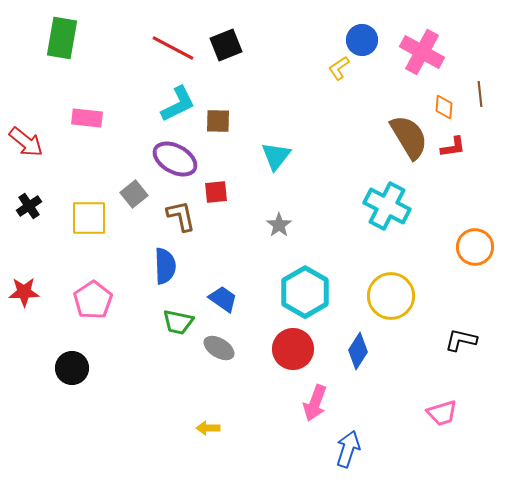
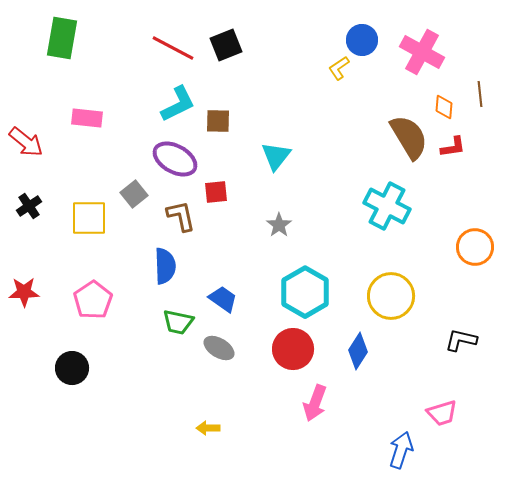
blue arrow: moved 53 px right, 1 px down
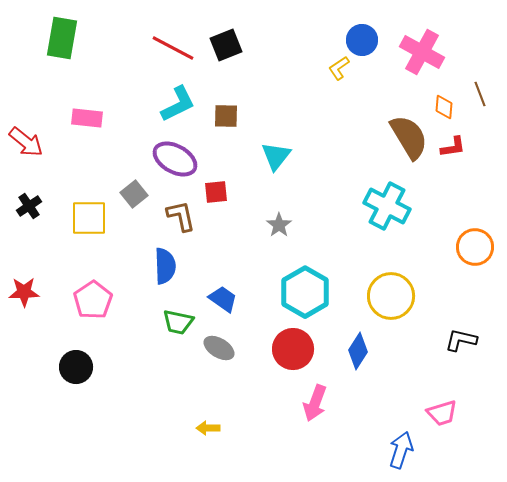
brown line: rotated 15 degrees counterclockwise
brown square: moved 8 px right, 5 px up
black circle: moved 4 px right, 1 px up
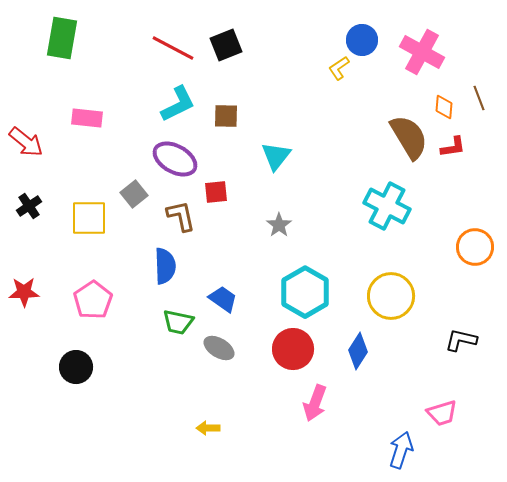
brown line: moved 1 px left, 4 px down
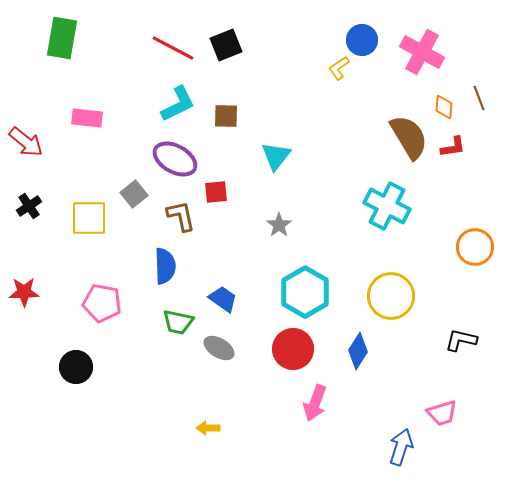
pink pentagon: moved 9 px right, 3 px down; rotated 27 degrees counterclockwise
blue arrow: moved 3 px up
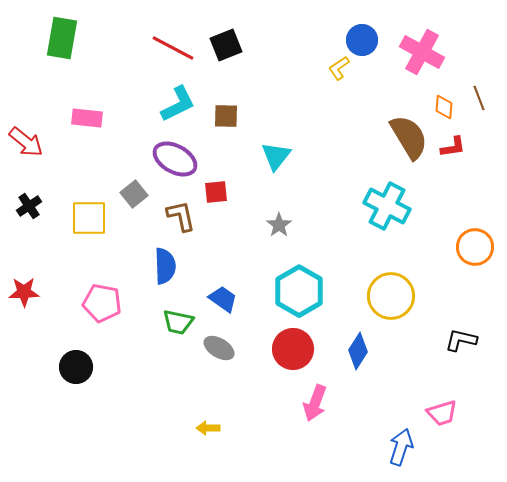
cyan hexagon: moved 6 px left, 1 px up
